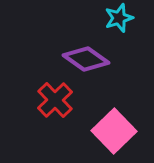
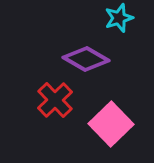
purple diamond: rotated 6 degrees counterclockwise
pink square: moved 3 px left, 7 px up
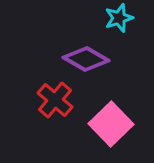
red cross: rotated 6 degrees counterclockwise
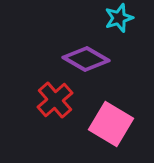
red cross: rotated 9 degrees clockwise
pink square: rotated 15 degrees counterclockwise
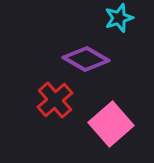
pink square: rotated 18 degrees clockwise
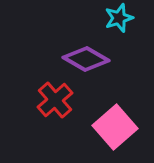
pink square: moved 4 px right, 3 px down
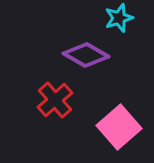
purple diamond: moved 4 px up
pink square: moved 4 px right
